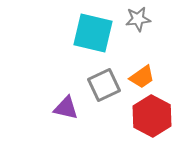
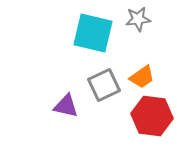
purple triangle: moved 2 px up
red hexagon: rotated 21 degrees counterclockwise
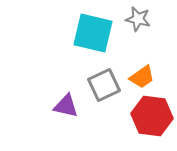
gray star: rotated 20 degrees clockwise
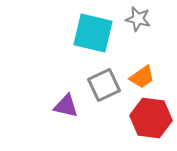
red hexagon: moved 1 px left, 2 px down
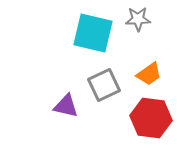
gray star: rotated 15 degrees counterclockwise
orange trapezoid: moved 7 px right, 3 px up
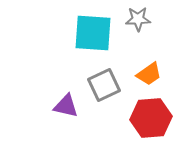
cyan square: rotated 9 degrees counterclockwise
red hexagon: rotated 12 degrees counterclockwise
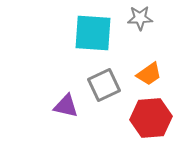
gray star: moved 2 px right, 1 px up
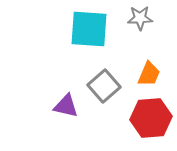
cyan square: moved 4 px left, 4 px up
orange trapezoid: rotated 32 degrees counterclockwise
gray square: moved 1 px down; rotated 16 degrees counterclockwise
